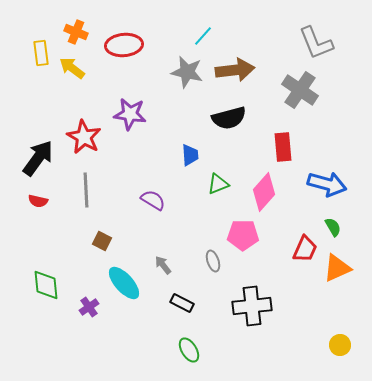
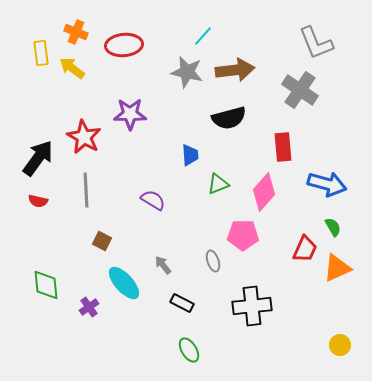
purple star: rotated 8 degrees counterclockwise
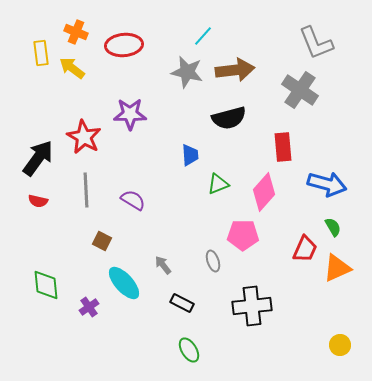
purple semicircle: moved 20 px left
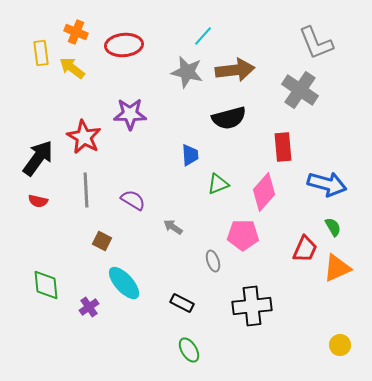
gray arrow: moved 10 px right, 38 px up; rotated 18 degrees counterclockwise
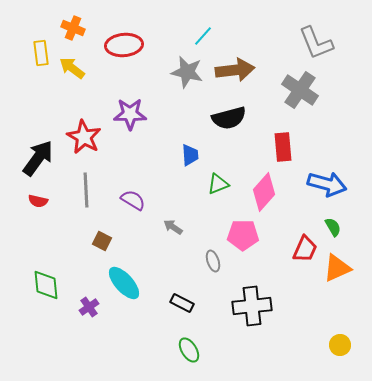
orange cross: moved 3 px left, 4 px up
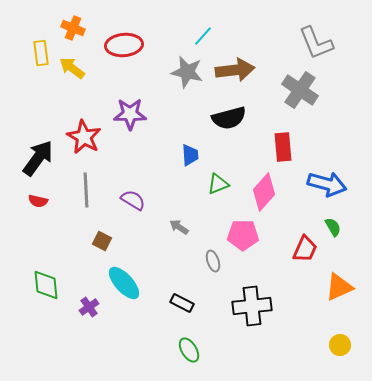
gray arrow: moved 6 px right
orange triangle: moved 2 px right, 19 px down
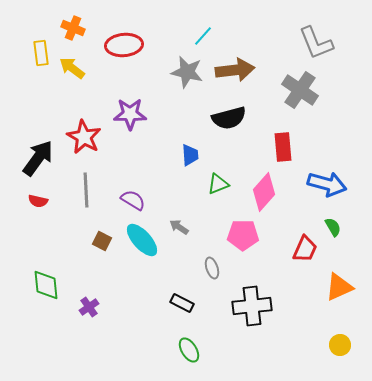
gray ellipse: moved 1 px left, 7 px down
cyan ellipse: moved 18 px right, 43 px up
